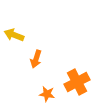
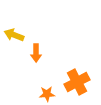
orange arrow: moved 6 px up; rotated 18 degrees counterclockwise
orange star: rotated 14 degrees counterclockwise
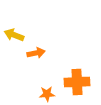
orange arrow: rotated 102 degrees counterclockwise
orange cross: rotated 25 degrees clockwise
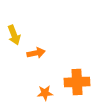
yellow arrow: rotated 132 degrees counterclockwise
orange star: moved 2 px left, 1 px up
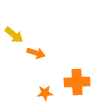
yellow arrow: rotated 30 degrees counterclockwise
orange arrow: rotated 30 degrees clockwise
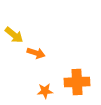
orange star: moved 2 px up
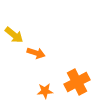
orange cross: rotated 25 degrees counterclockwise
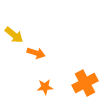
orange cross: moved 8 px right, 1 px down
orange star: moved 4 px up
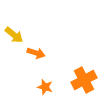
orange cross: moved 1 px left, 3 px up
orange star: rotated 21 degrees clockwise
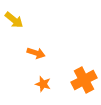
yellow arrow: moved 15 px up
orange star: moved 2 px left, 3 px up
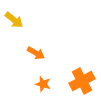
orange arrow: rotated 12 degrees clockwise
orange cross: moved 2 px left, 1 px down
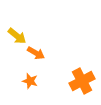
yellow arrow: moved 3 px right, 16 px down
orange star: moved 13 px left, 3 px up
